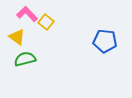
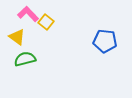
pink L-shape: moved 1 px right
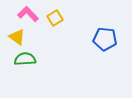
yellow square: moved 9 px right, 4 px up; rotated 21 degrees clockwise
blue pentagon: moved 2 px up
green semicircle: rotated 10 degrees clockwise
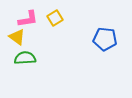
pink L-shape: moved 5 px down; rotated 125 degrees clockwise
green semicircle: moved 1 px up
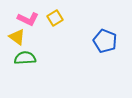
pink L-shape: rotated 35 degrees clockwise
blue pentagon: moved 2 px down; rotated 15 degrees clockwise
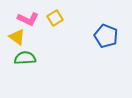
blue pentagon: moved 1 px right, 5 px up
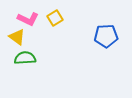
blue pentagon: rotated 25 degrees counterclockwise
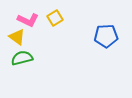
pink L-shape: moved 1 px down
green semicircle: moved 3 px left; rotated 10 degrees counterclockwise
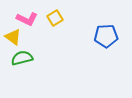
pink L-shape: moved 1 px left, 1 px up
yellow triangle: moved 4 px left
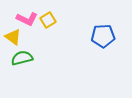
yellow square: moved 7 px left, 2 px down
blue pentagon: moved 3 px left
